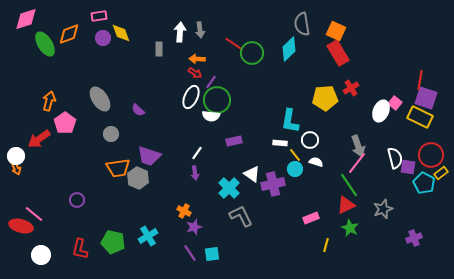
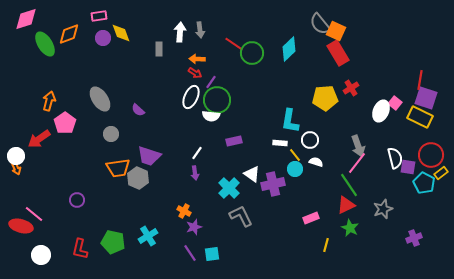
gray semicircle at (302, 24): moved 18 px right; rotated 30 degrees counterclockwise
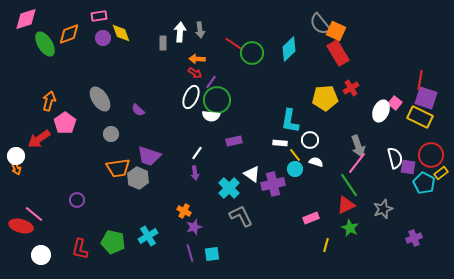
gray rectangle at (159, 49): moved 4 px right, 6 px up
purple line at (190, 253): rotated 18 degrees clockwise
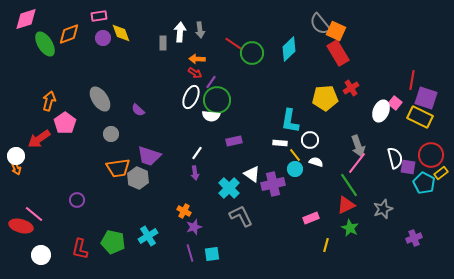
red line at (420, 80): moved 8 px left
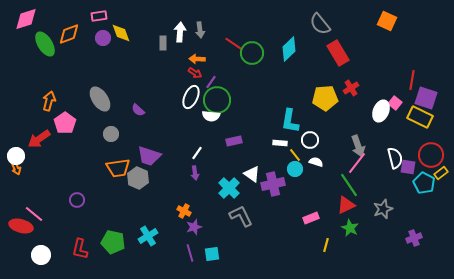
orange square at (336, 31): moved 51 px right, 10 px up
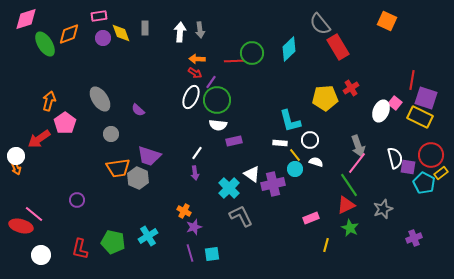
gray rectangle at (163, 43): moved 18 px left, 15 px up
red line at (234, 44): moved 17 px down; rotated 36 degrees counterclockwise
red rectangle at (338, 53): moved 6 px up
white semicircle at (211, 116): moved 7 px right, 9 px down
cyan L-shape at (290, 121): rotated 25 degrees counterclockwise
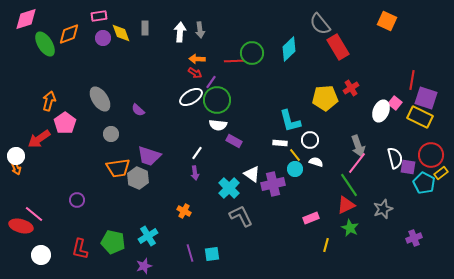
white ellipse at (191, 97): rotated 35 degrees clockwise
purple rectangle at (234, 141): rotated 42 degrees clockwise
purple star at (194, 227): moved 50 px left, 39 px down
